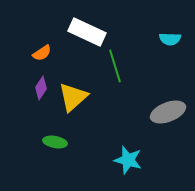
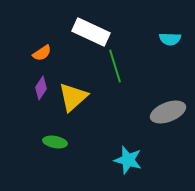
white rectangle: moved 4 px right
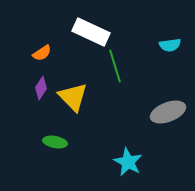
cyan semicircle: moved 6 px down; rotated 10 degrees counterclockwise
yellow triangle: rotated 32 degrees counterclockwise
cyan star: moved 2 px down; rotated 12 degrees clockwise
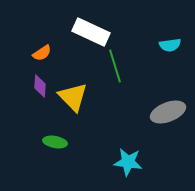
purple diamond: moved 1 px left, 2 px up; rotated 30 degrees counterclockwise
cyan star: rotated 20 degrees counterclockwise
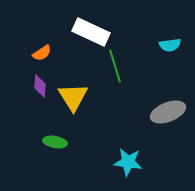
yellow triangle: rotated 12 degrees clockwise
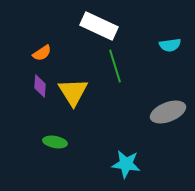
white rectangle: moved 8 px right, 6 px up
yellow triangle: moved 5 px up
cyan star: moved 2 px left, 2 px down
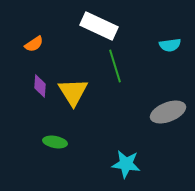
orange semicircle: moved 8 px left, 9 px up
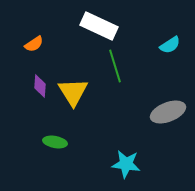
cyan semicircle: rotated 25 degrees counterclockwise
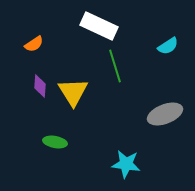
cyan semicircle: moved 2 px left, 1 px down
gray ellipse: moved 3 px left, 2 px down
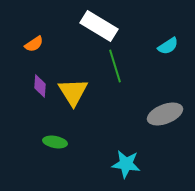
white rectangle: rotated 6 degrees clockwise
